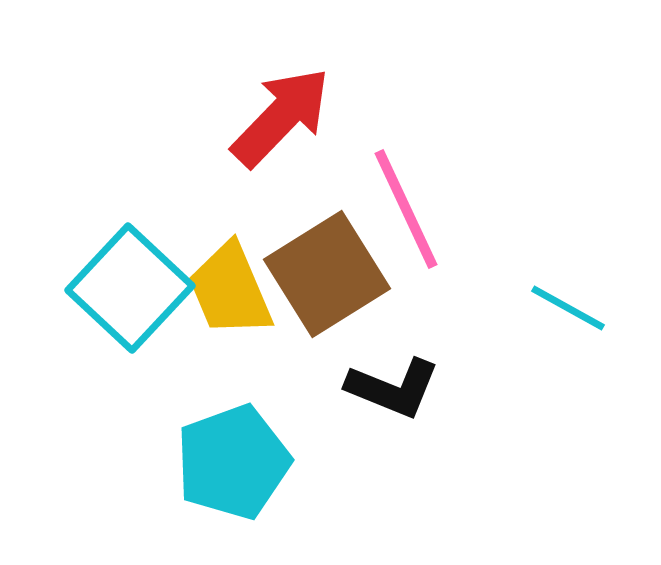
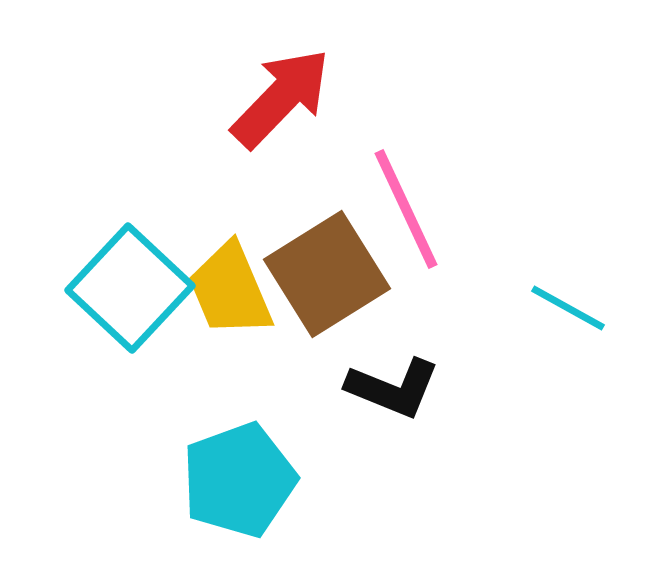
red arrow: moved 19 px up
cyan pentagon: moved 6 px right, 18 px down
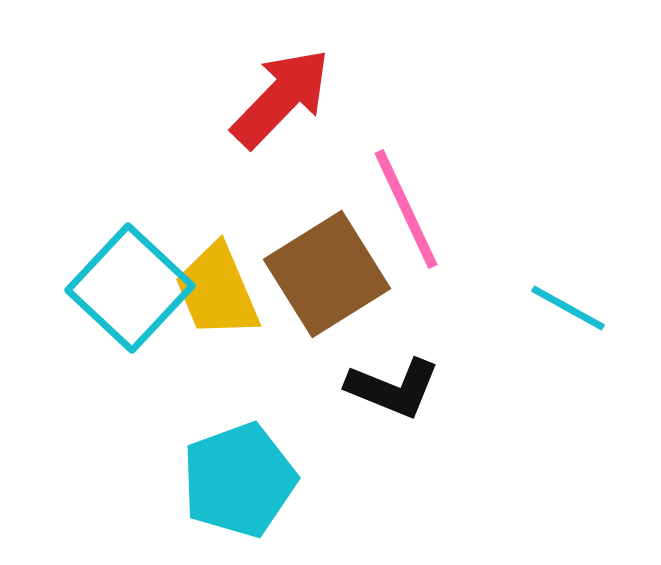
yellow trapezoid: moved 13 px left, 1 px down
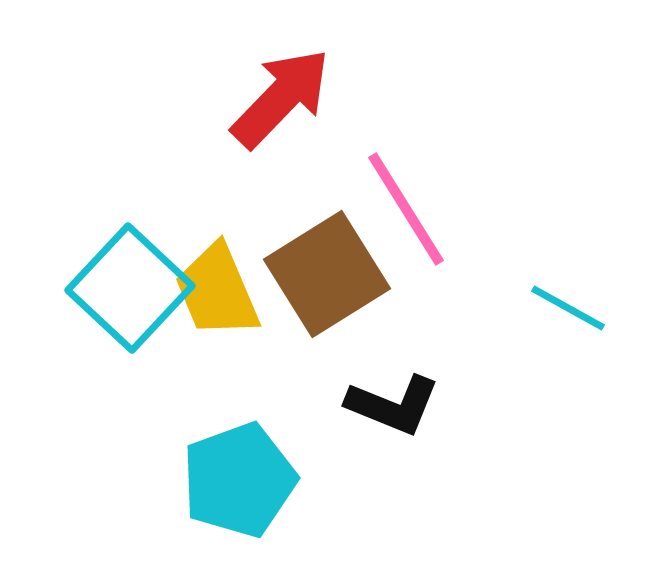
pink line: rotated 7 degrees counterclockwise
black L-shape: moved 17 px down
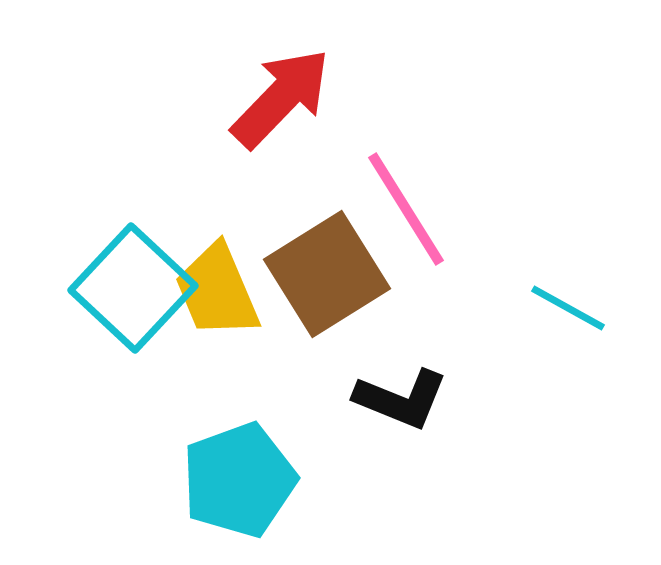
cyan square: moved 3 px right
black L-shape: moved 8 px right, 6 px up
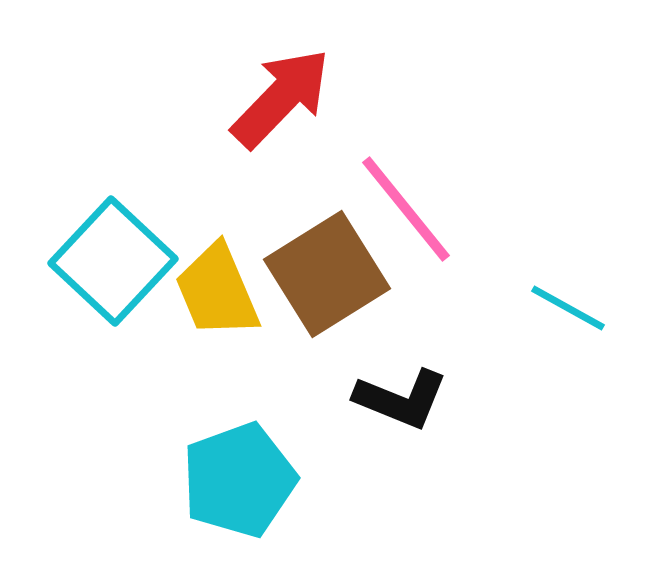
pink line: rotated 7 degrees counterclockwise
cyan square: moved 20 px left, 27 px up
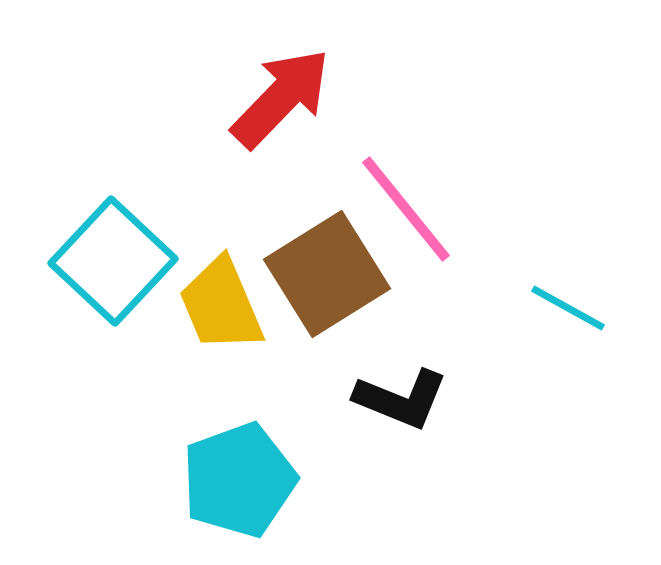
yellow trapezoid: moved 4 px right, 14 px down
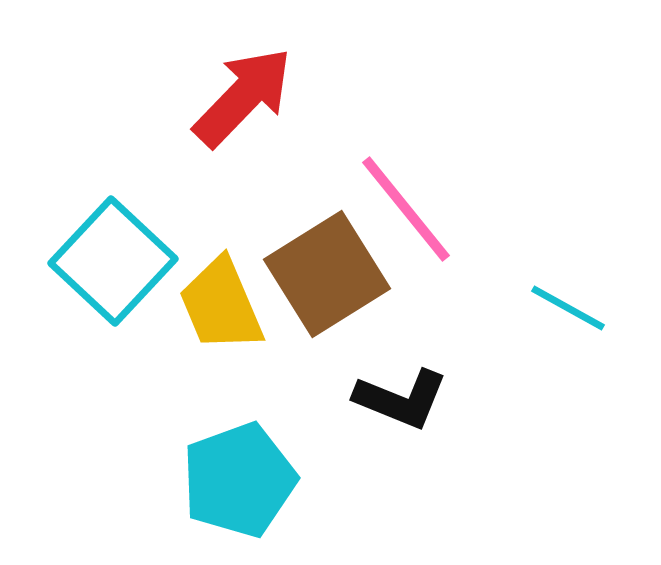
red arrow: moved 38 px left, 1 px up
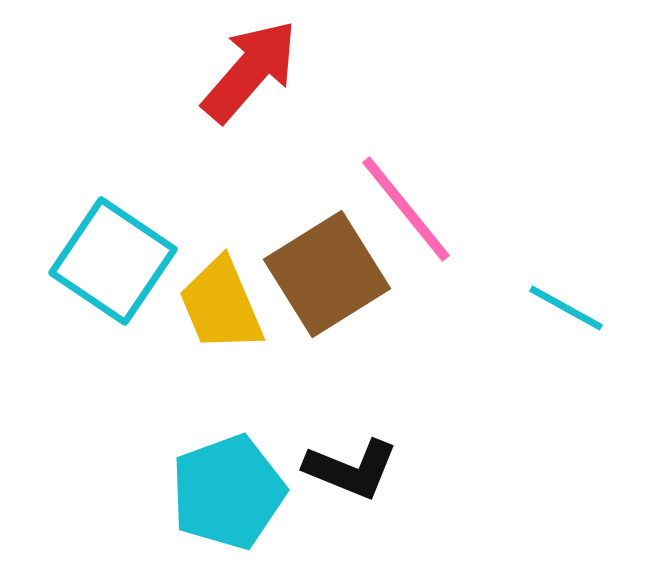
red arrow: moved 7 px right, 26 px up; rotated 3 degrees counterclockwise
cyan square: rotated 9 degrees counterclockwise
cyan line: moved 2 px left
black L-shape: moved 50 px left, 70 px down
cyan pentagon: moved 11 px left, 12 px down
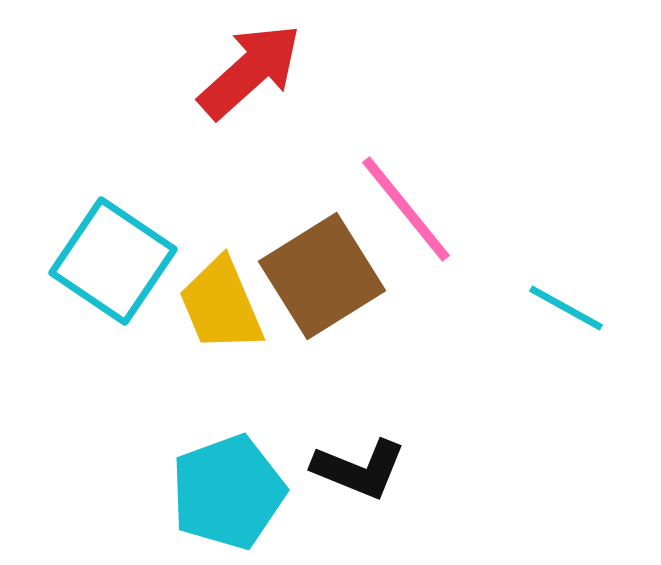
red arrow: rotated 7 degrees clockwise
brown square: moved 5 px left, 2 px down
black L-shape: moved 8 px right
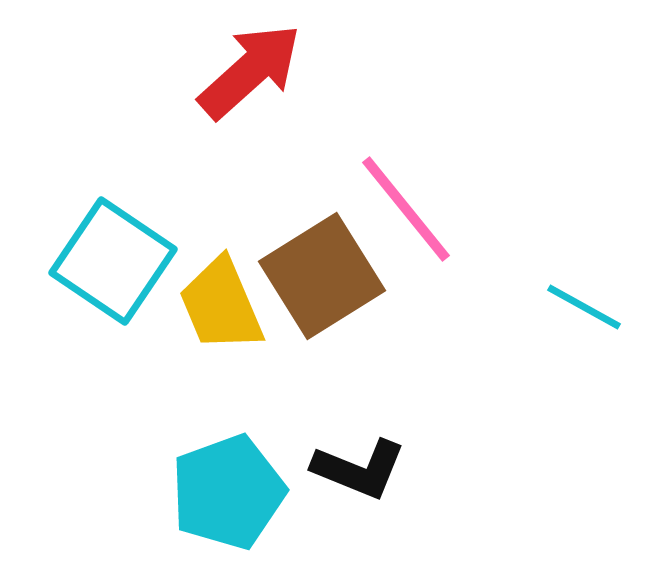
cyan line: moved 18 px right, 1 px up
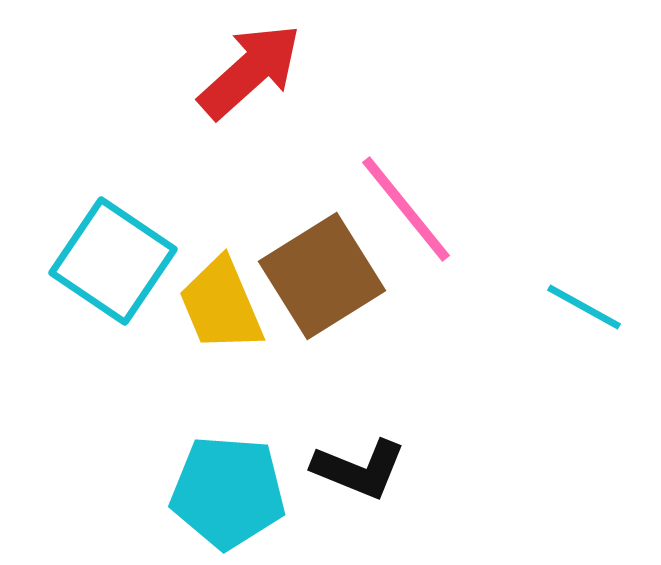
cyan pentagon: rotated 24 degrees clockwise
